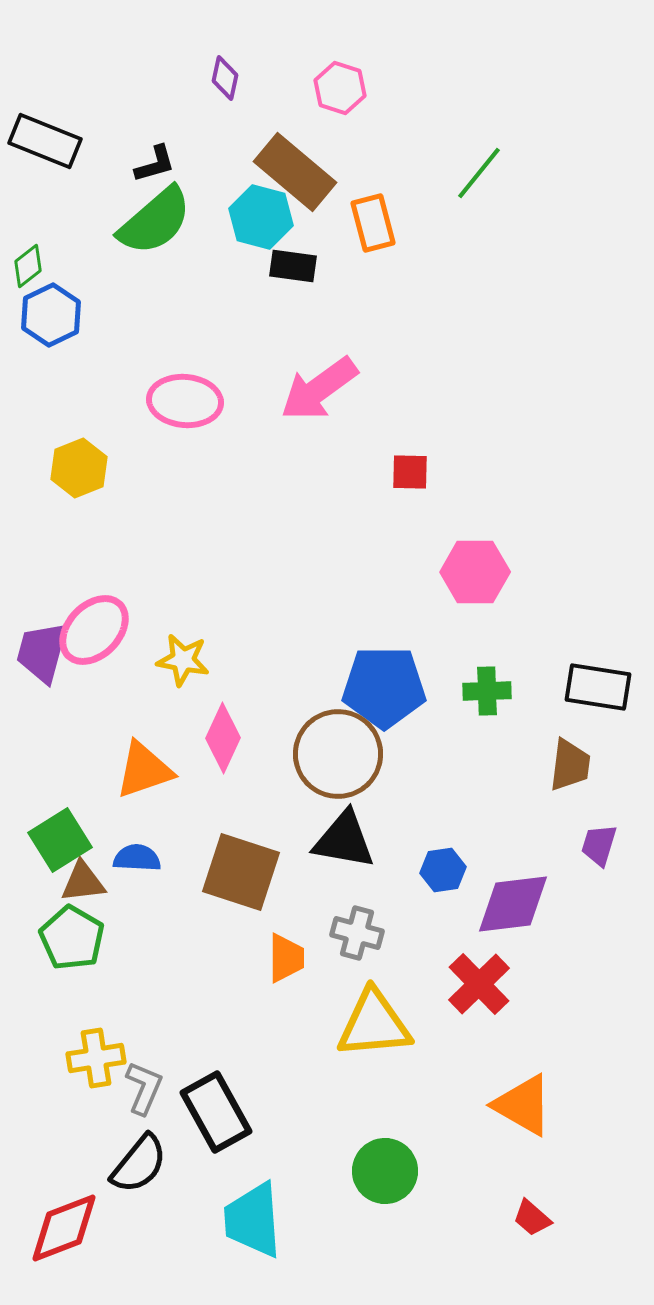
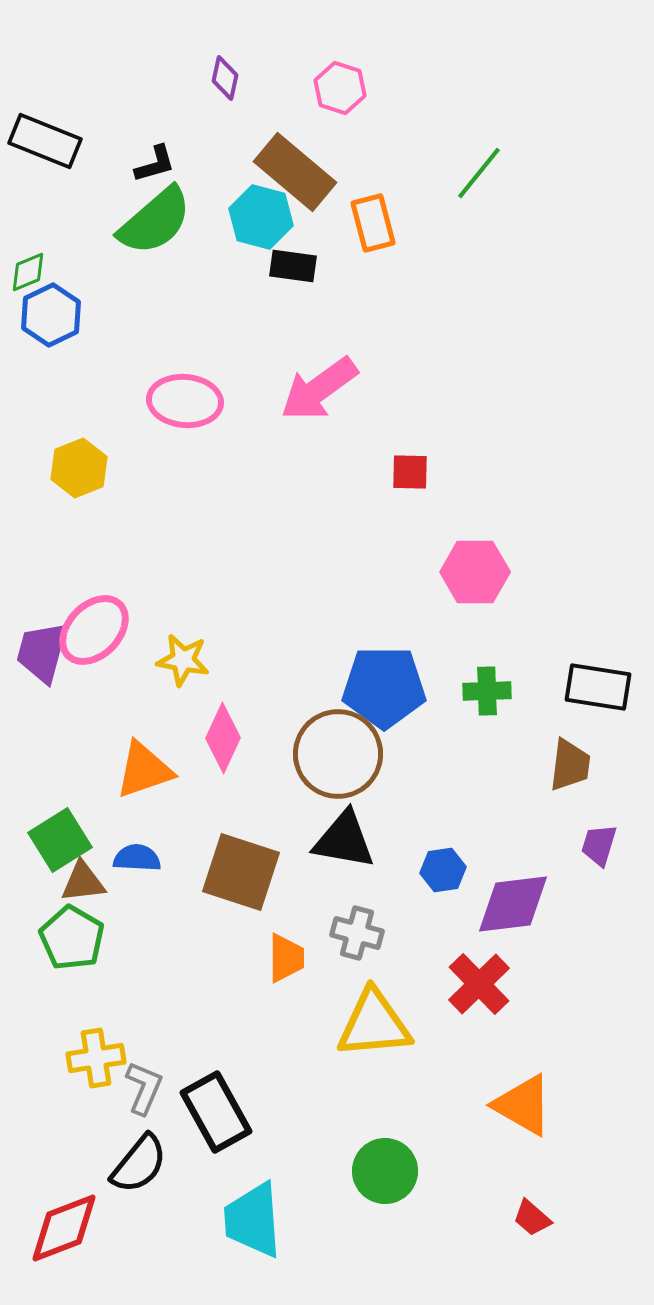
green diamond at (28, 266): moved 6 px down; rotated 15 degrees clockwise
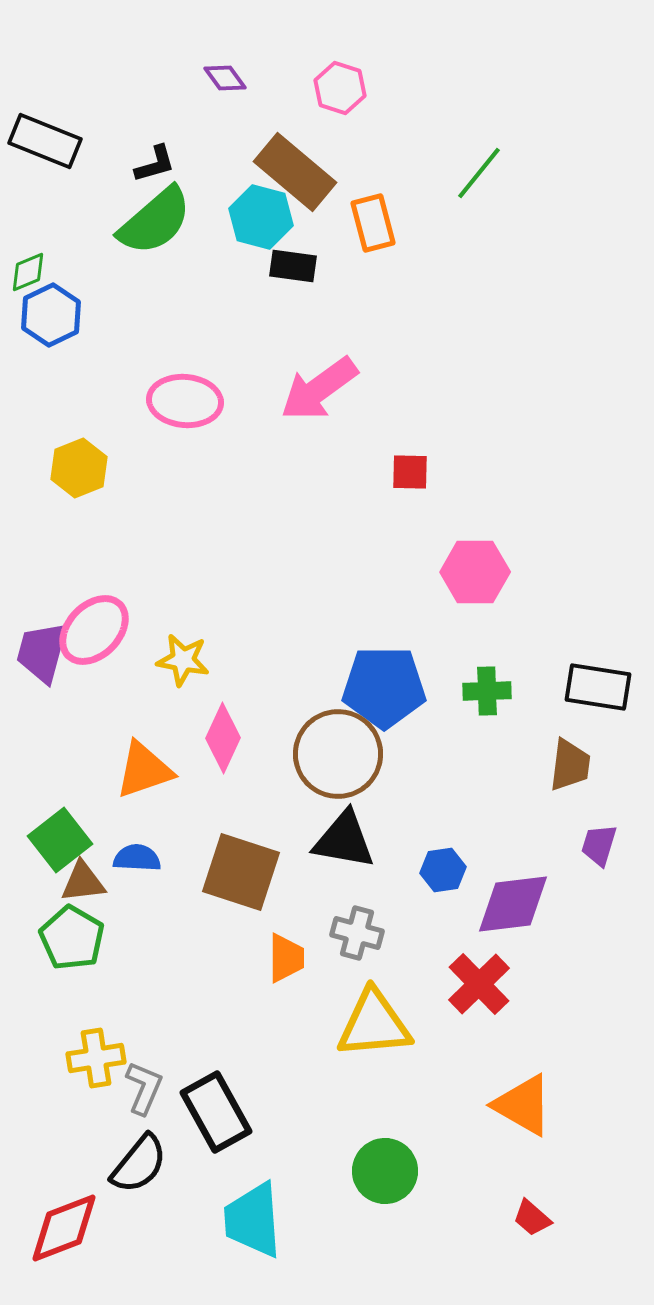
purple diamond at (225, 78): rotated 48 degrees counterclockwise
green square at (60, 840): rotated 6 degrees counterclockwise
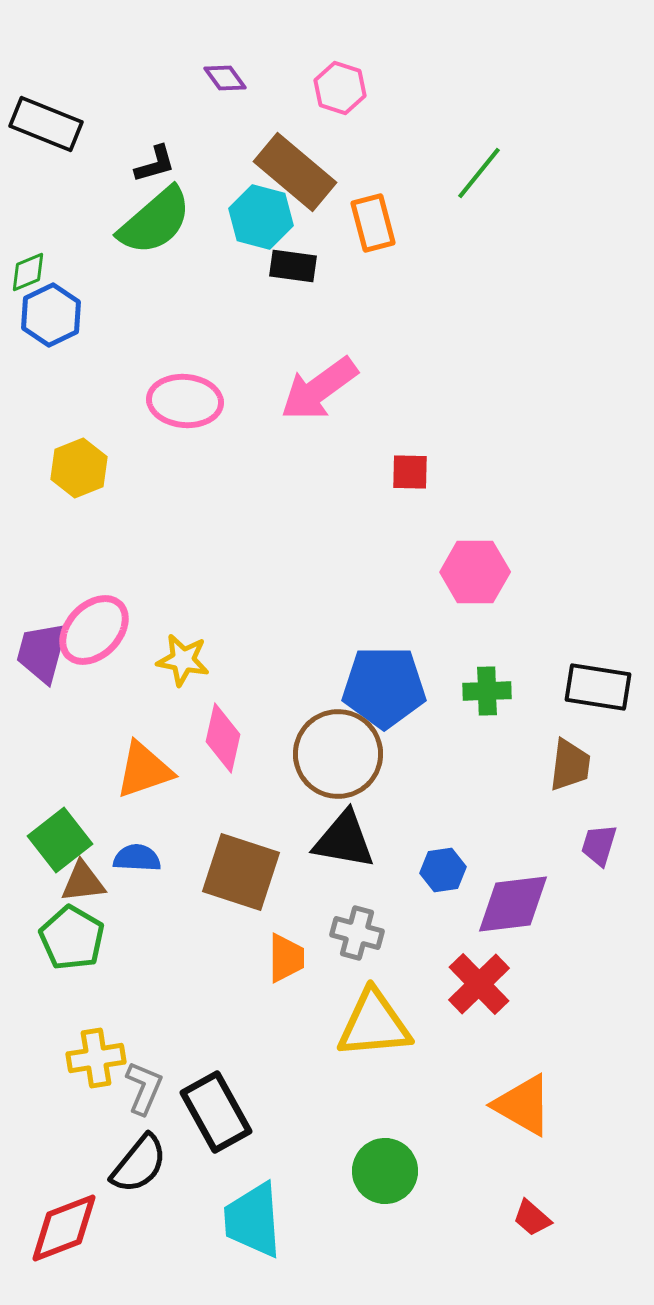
black rectangle at (45, 141): moved 1 px right, 17 px up
pink diamond at (223, 738): rotated 12 degrees counterclockwise
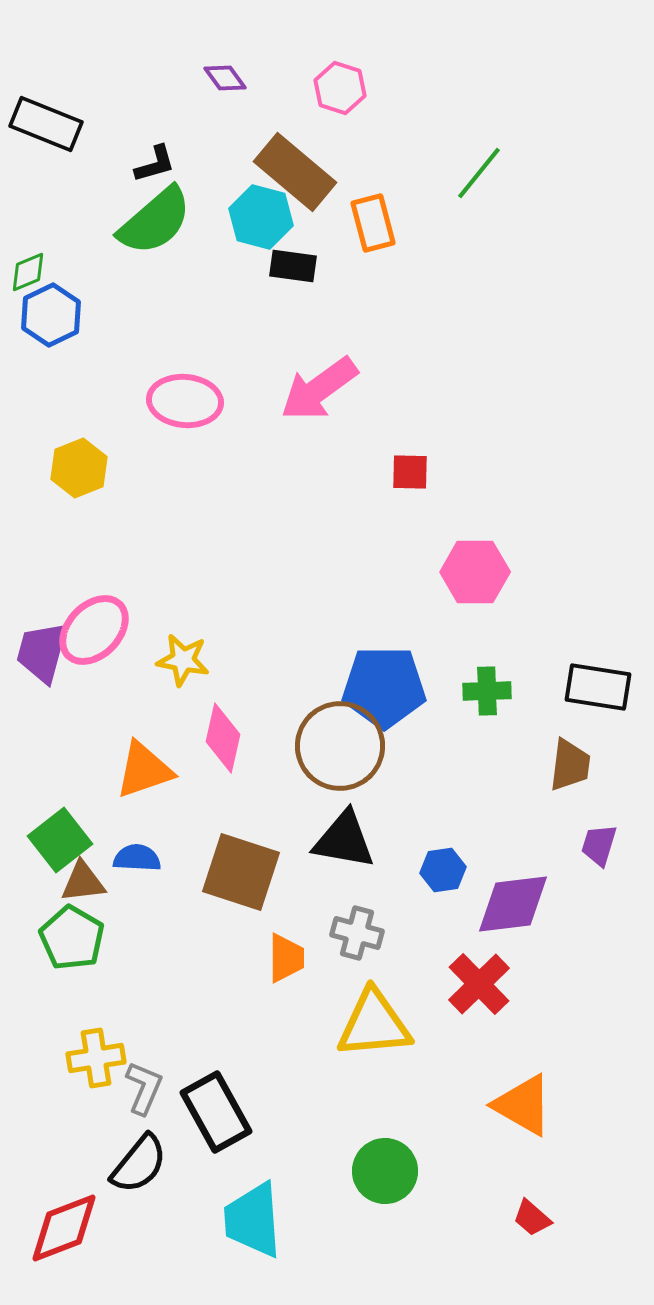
brown circle at (338, 754): moved 2 px right, 8 px up
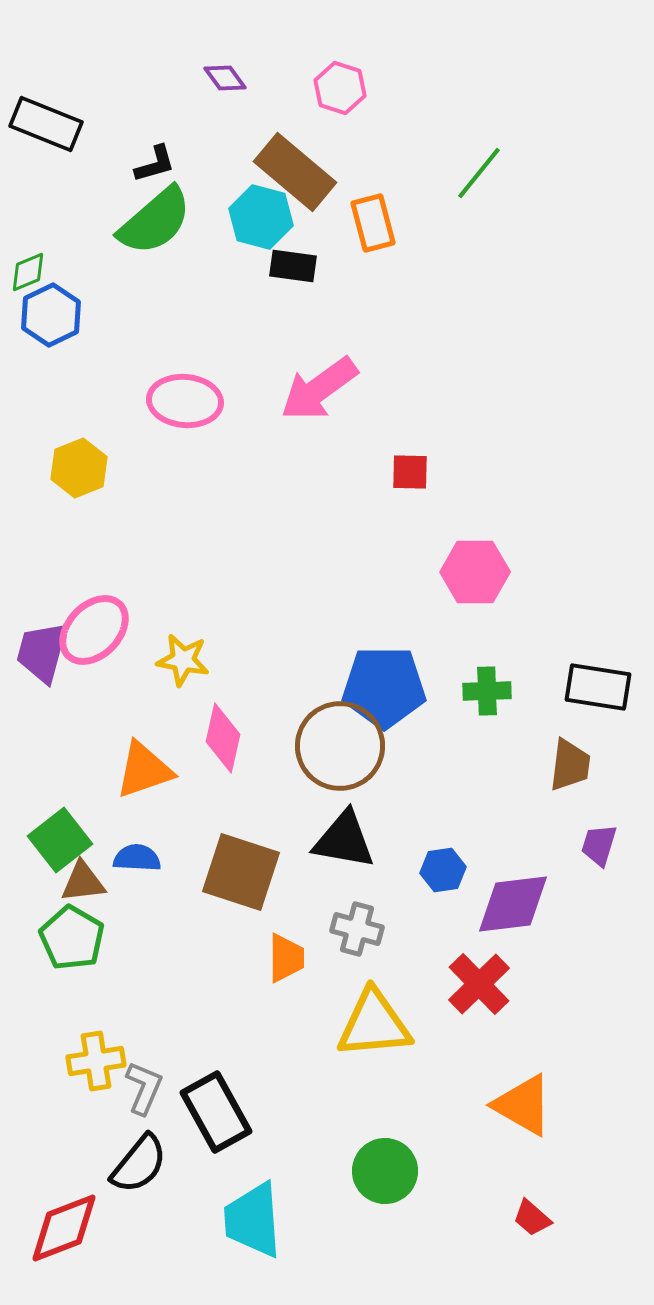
gray cross at (357, 933): moved 4 px up
yellow cross at (96, 1058): moved 3 px down
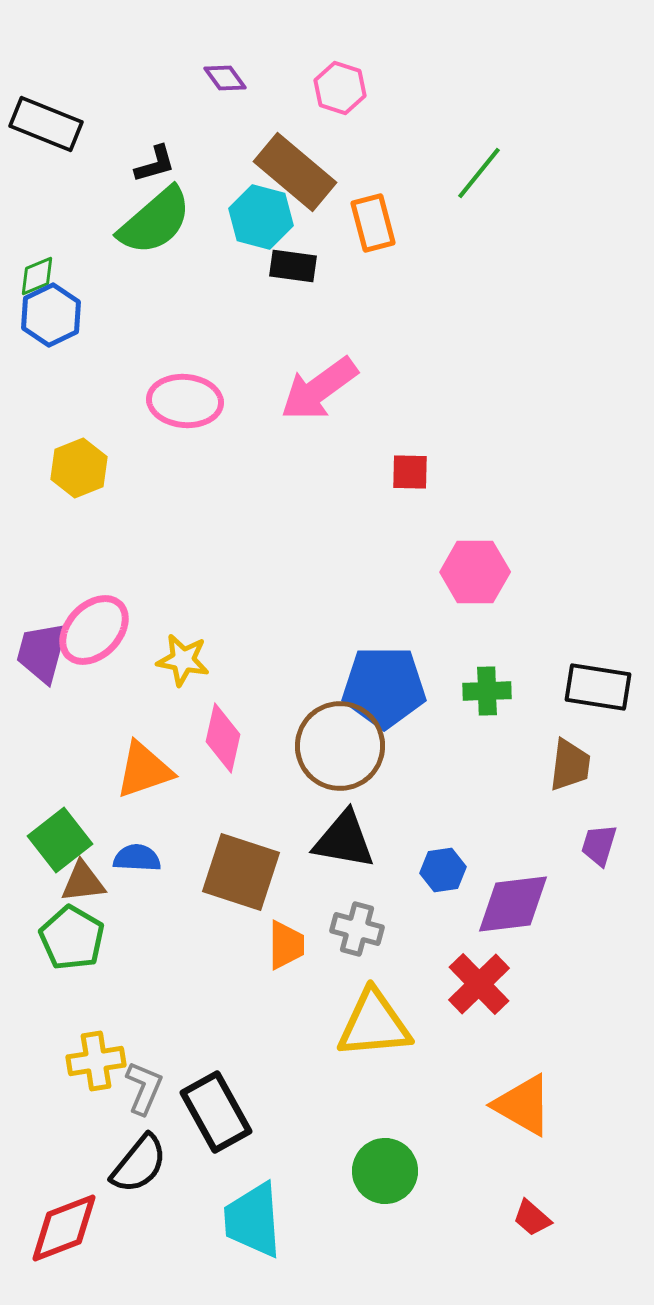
green diamond at (28, 272): moved 9 px right, 4 px down
orange trapezoid at (286, 958): moved 13 px up
